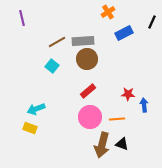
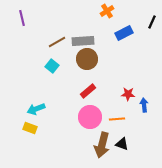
orange cross: moved 1 px left, 1 px up
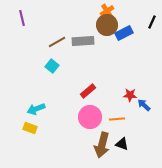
brown circle: moved 20 px right, 34 px up
red star: moved 2 px right, 1 px down
blue arrow: rotated 40 degrees counterclockwise
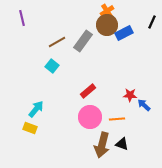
gray rectangle: rotated 50 degrees counterclockwise
cyan arrow: rotated 150 degrees clockwise
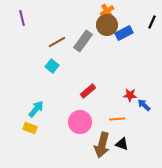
pink circle: moved 10 px left, 5 px down
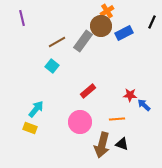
brown circle: moved 6 px left, 1 px down
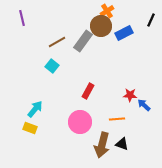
black line: moved 1 px left, 2 px up
red rectangle: rotated 21 degrees counterclockwise
cyan arrow: moved 1 px left
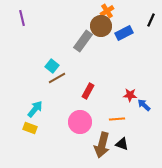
brown line: moved 36 px down
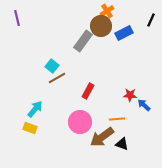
purple line: moved 5 px left
brown arrow: moved 8 px up; rotated 40 degrees clockwise
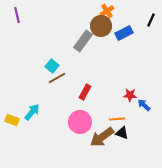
purple line: moved 3 px up
red rectangle: moved 3 px left, 1 px down
cyan arrow: moved 3 px left, 3 px down
yellow rectangle: moved 18 px left, 8 px up
black triangle: moved 11 px up
